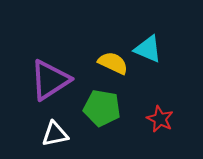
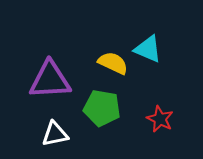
purple triangle: rotated 30 degrees clockwise
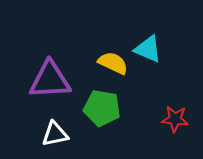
red star: moved 15 px right; rotated 20 degrees counterclockwise
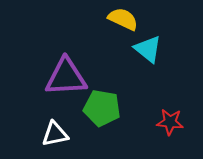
cyan triangle: rotated 16 degrees clockwise
yellow semicircle: moved 10 px right, 44 px up
purple triangle: moved 16 px right, 3 px up
red star: moved 5 px left, 3 px down
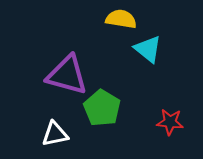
yellow semicircle: moved 2 px left; rotated 16 degrees counterclockwise
purple triangle: moved 1 px right, 2 px up; rotated 18 degrees clockwise
green pentagon: rotated 21 degrees clockwise
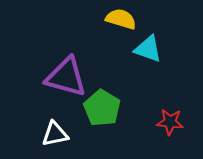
yellow semicircle: rotated 8 degrees clockwise
cyan triangle: rotated 20 degrees counterclockwise
purple triangle: moved 1 px left, 2 px down
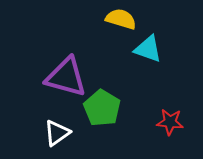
white triangle: moved 2 px right, 1 px up; rotated 24 degrees counterclockwise
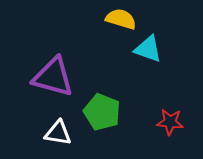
purple triangle: moved 13 px left
green pentagon: moved 4 px down; rotated 9 degrees counterclockwise
white triangle: moved 1 px right; rotated 44 degrees clockwise
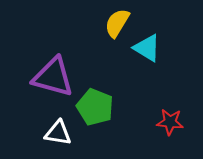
yellow semicircle: moved 4 px left, 4 px down; rotated 76 degrees counterclockwise
cyan triangle: moved 1 px left, 1 px up; rotated 12 degrees clockwise
green pentagon: moved 7 px left, 5 px up
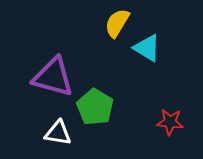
green pentagon: rotated 9 degrees clockwise
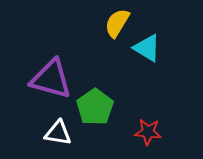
purple triangle: moved 2 px left, 2 px down
green pentagon: rotated 6 degrees clockwise
red star: moved 22 px left, 10 px down
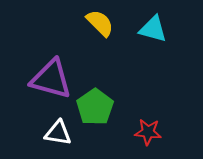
yellow semicircle: moved 17 px left; rotated 104 degrees clockwise
cyan triangle: moved 6 px right, 19 px up; rotated 16 degrees counterclockwise
